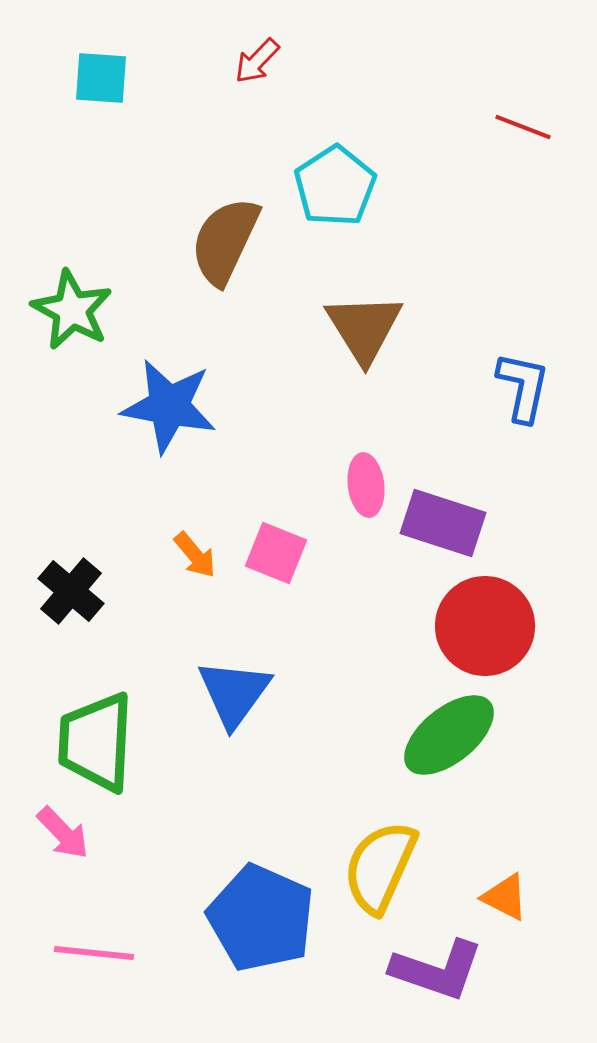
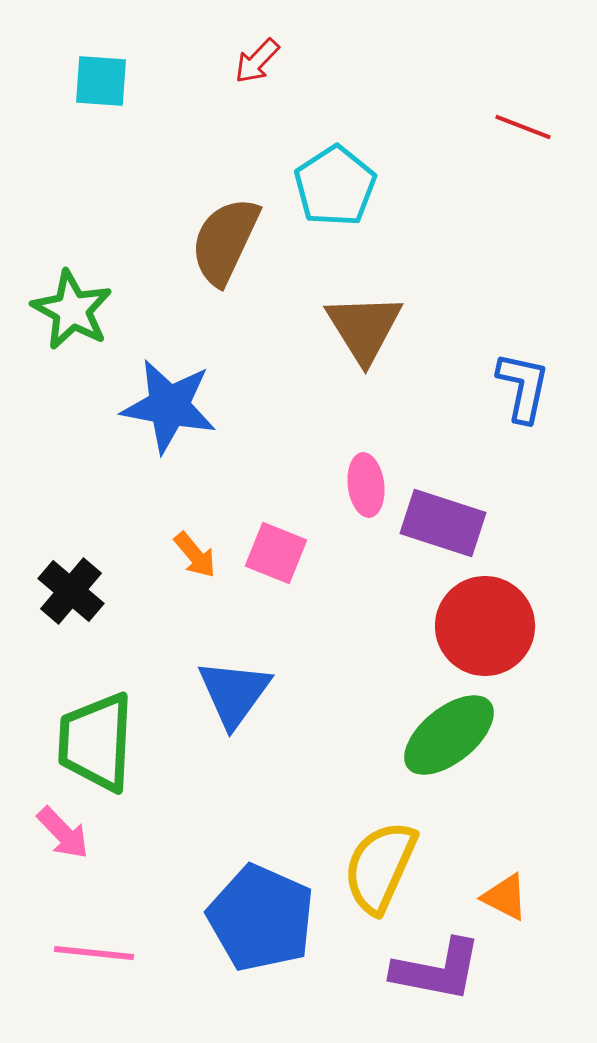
cyan square: moved 3 px down
purple L-shape: rotated 8 degrees counterclockwise
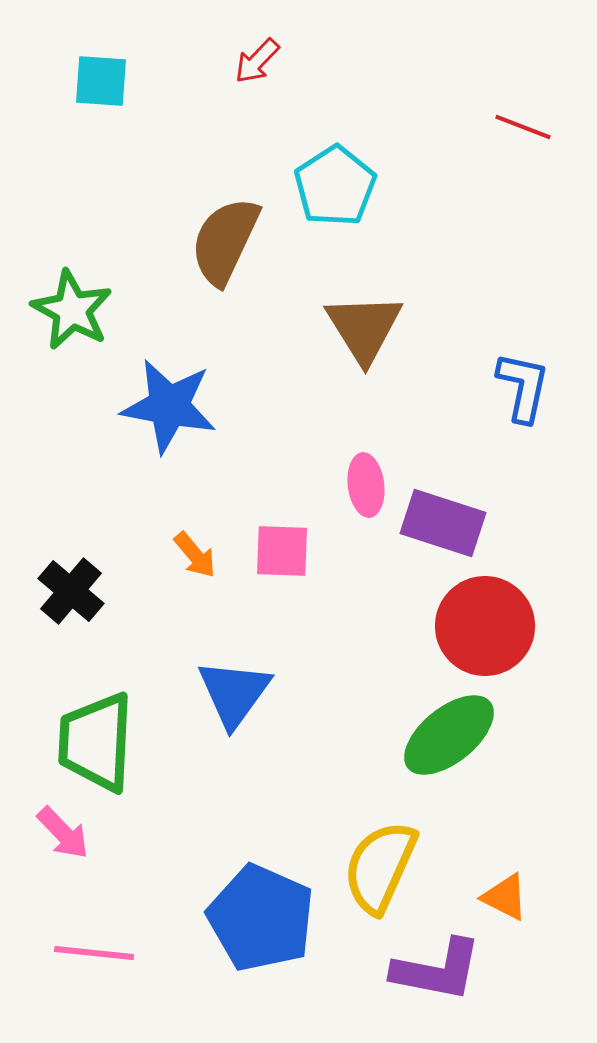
pink square: moved 6 px right, 2 px up; rotated 20 degrees counterclockwise
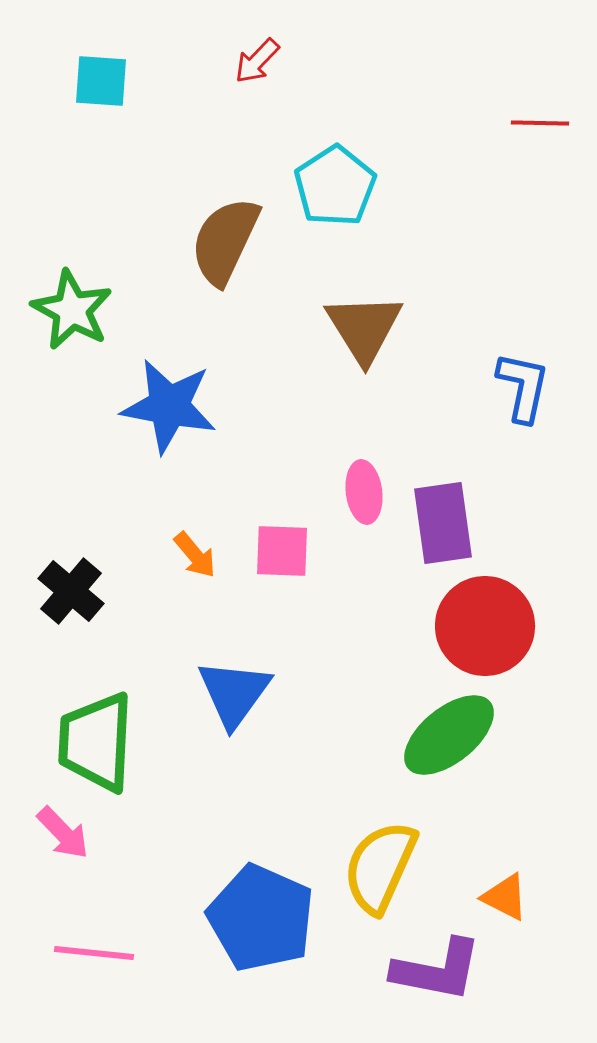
red line: moved 17 px right, 4 px up; rotated 20 degrees counterclockwise
pink ellipse: moved 2 px left, 7 px down
purple rectangle: rotated 64 degrees clockwise
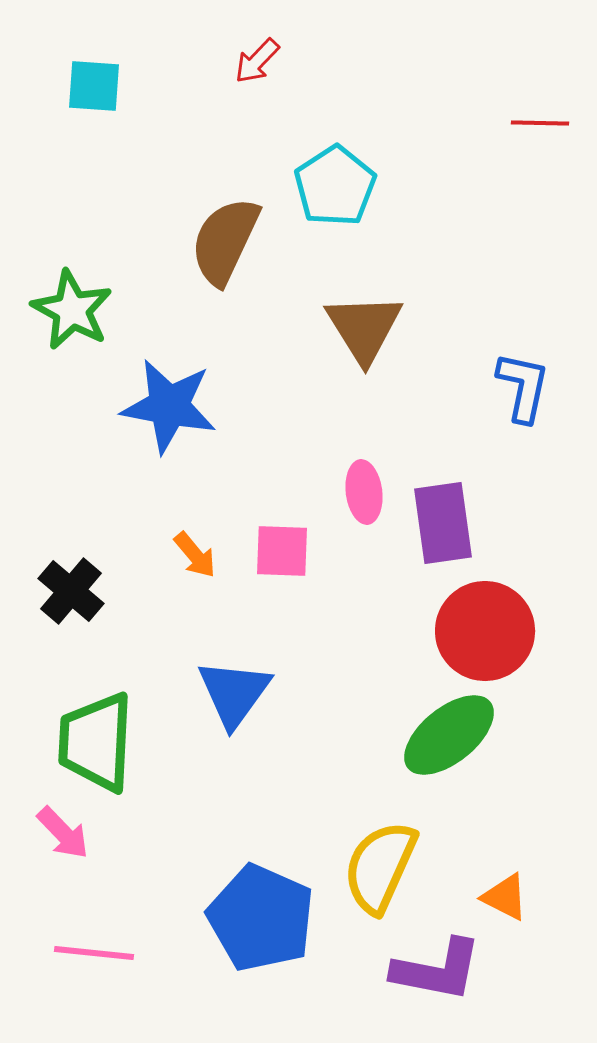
cyan square: moved 7 px left, 5 px down
red circle: moved 5 px down
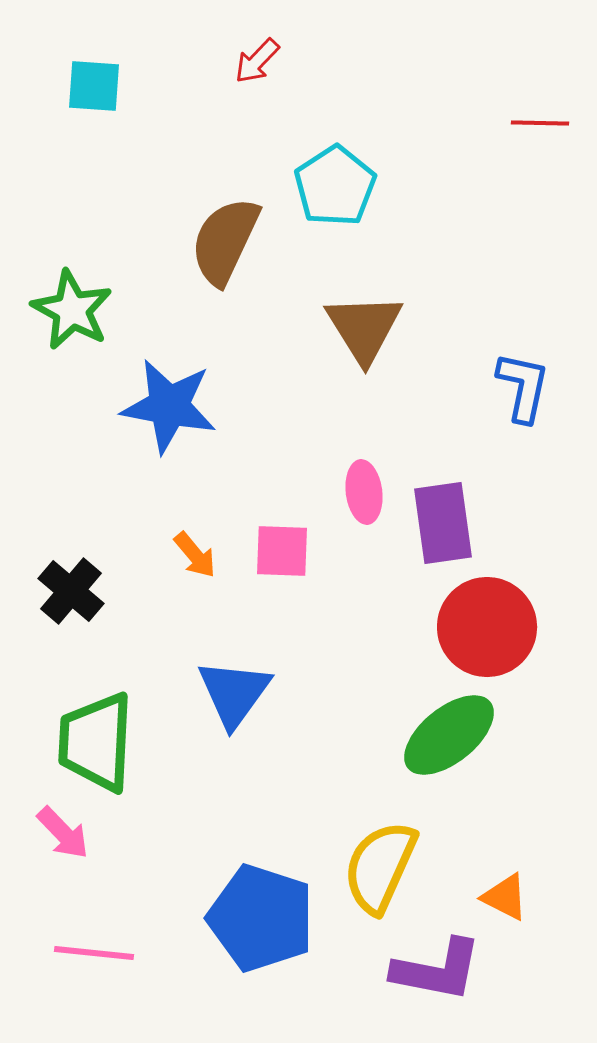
red circle: moved 2 px right, 4 px up
blue pentagon: rotated 6 degrees counterclockwise
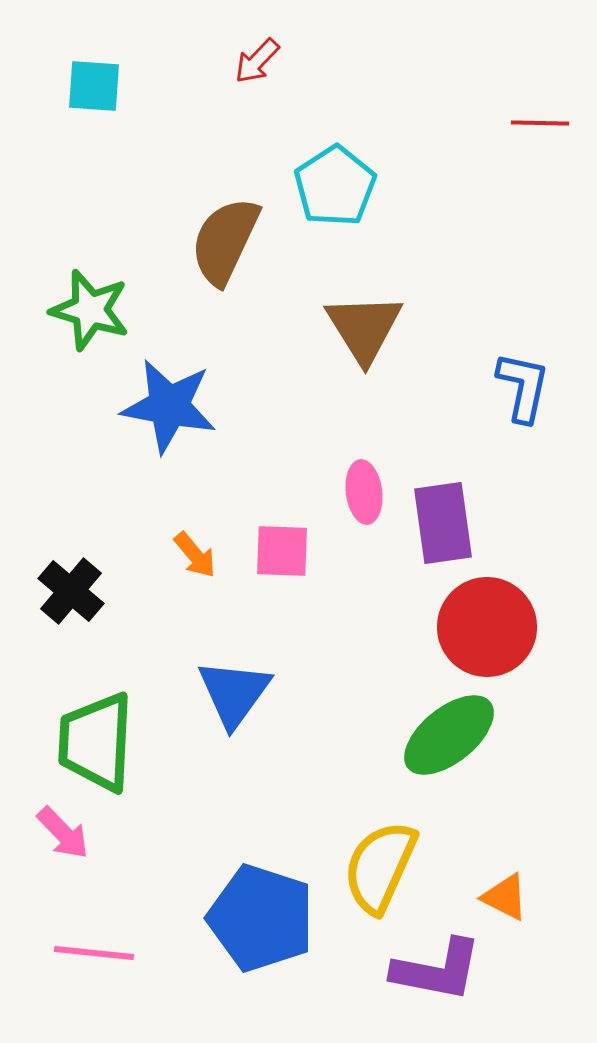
green star: moved 18 px right; rotated 12 degrees counterclockwise
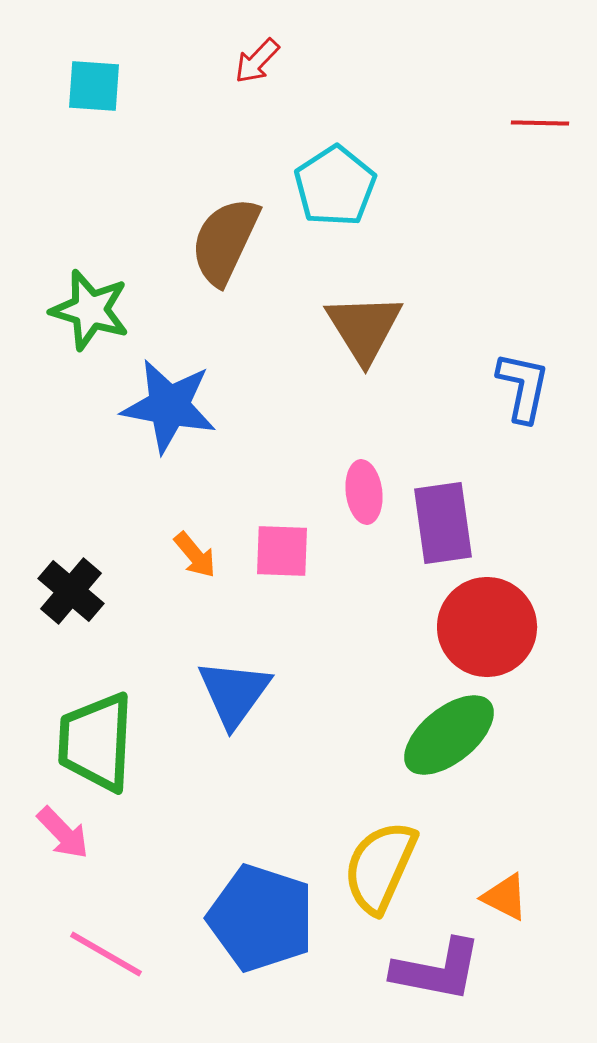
pink line: moved 12 px right, 1 px down; rotated 24 degrees clockwise
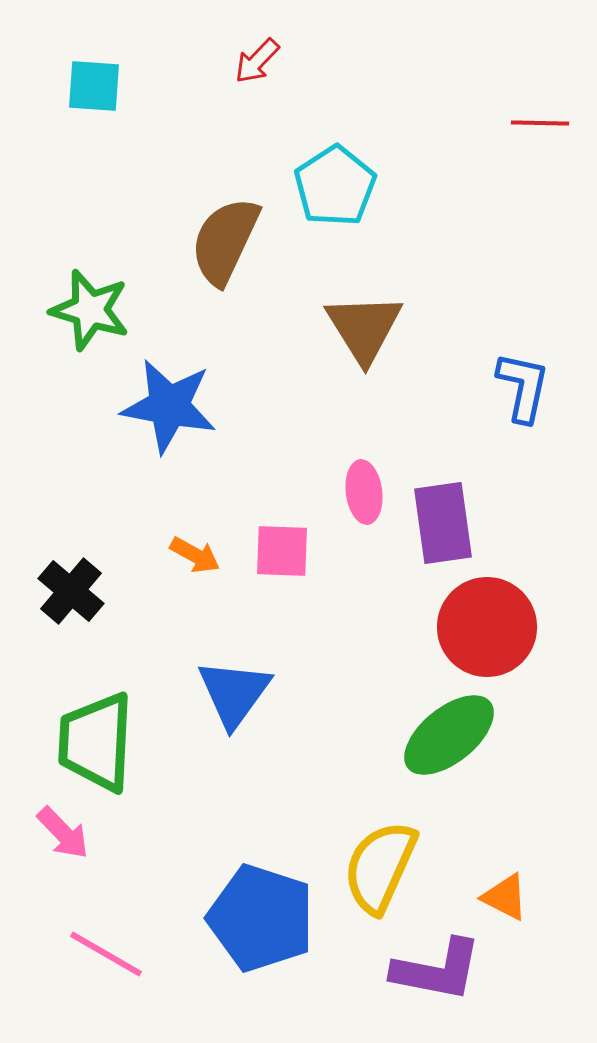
orange arrow: rotated 21 degrees counterclockwise
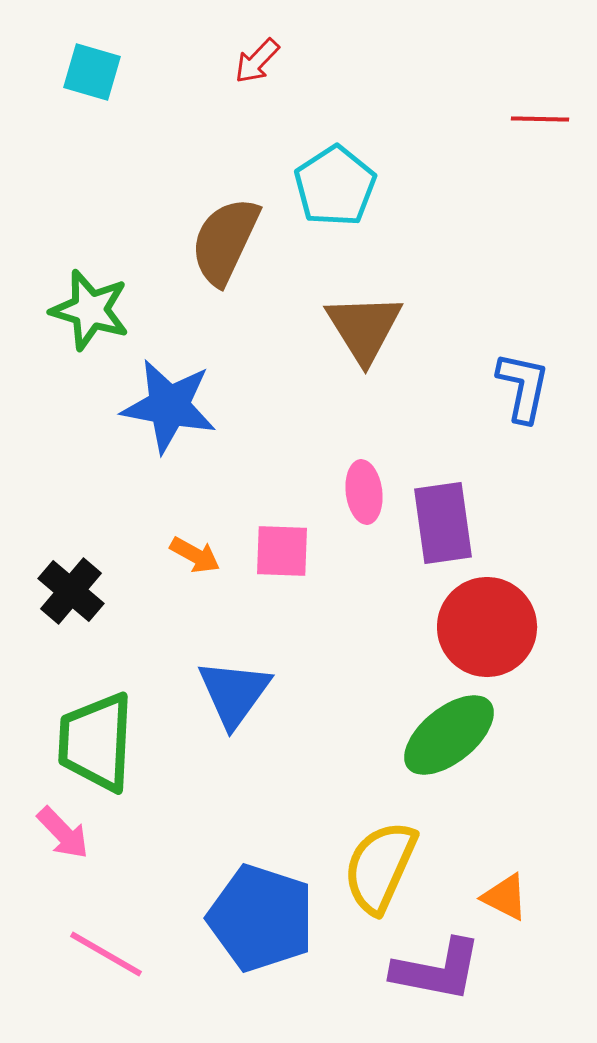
cyan square: moved 2 px left, 14 px up; rotated 12 degrees clockwise
red line: moved 4 px up
